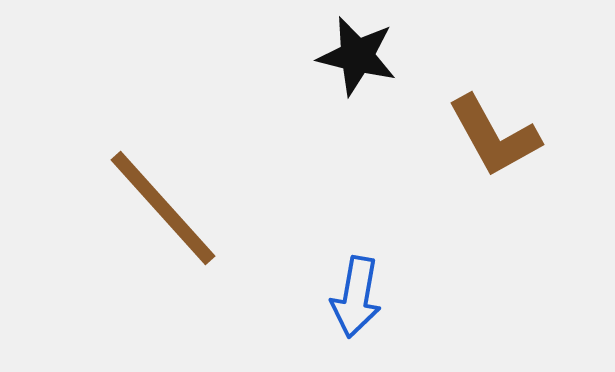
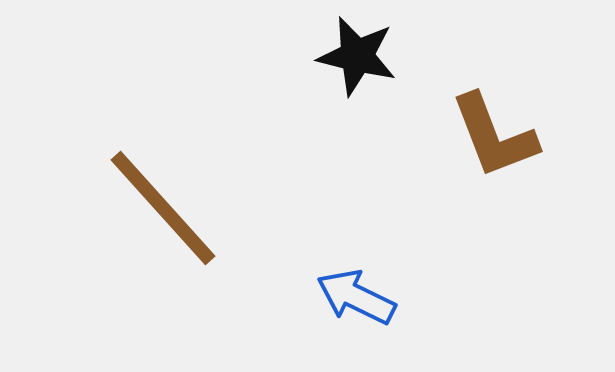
brown L-shape: rotated 8 degrees clockwise
blue arrow: rotated 106 degrees clockwise
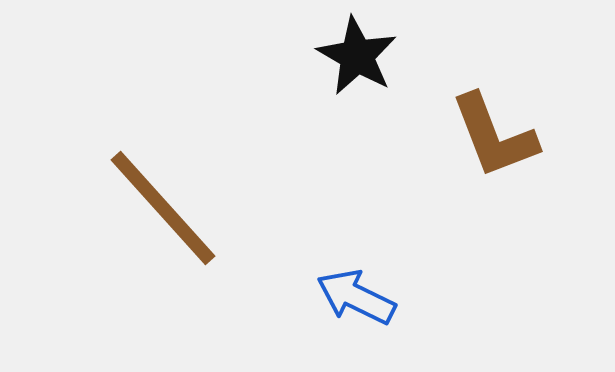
black star: rotated 16 degrees clockwise
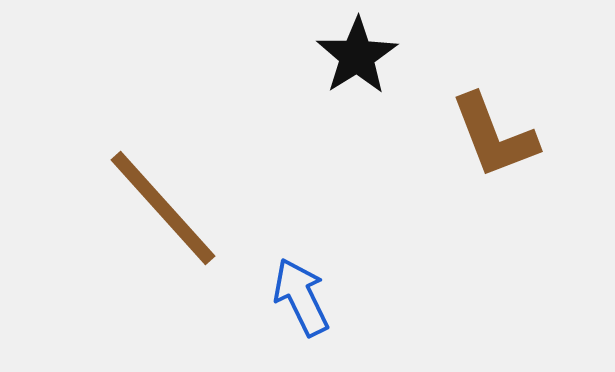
black star: rotated 10 degrees clockwise
blue arrow: moved 55 px left; rotated 38 degrees clockwise
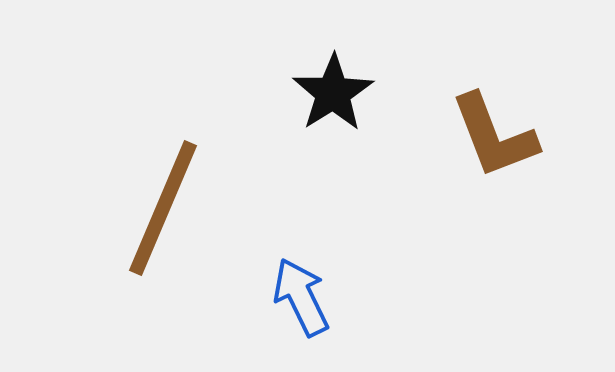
black star: moved 24 px left, 37 px down
brown line: rotated 65 degrees clockwise
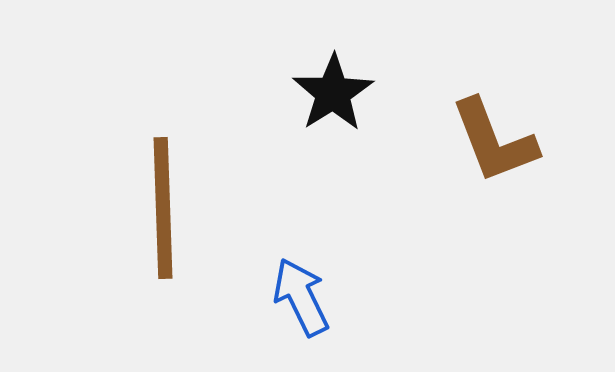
brown L-shape: moved 5 px down
brown line: rotated 25 degrees counterclockwise
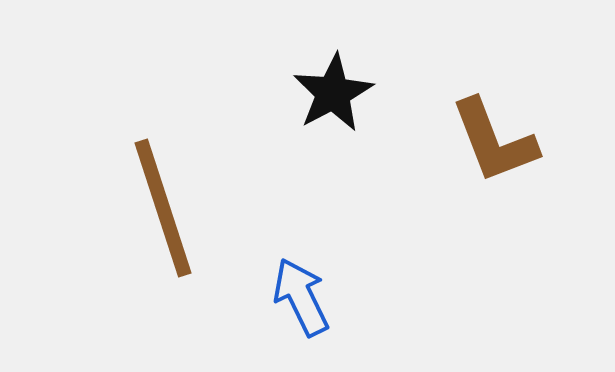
black star: rotated 4 degrees clockwise
brown line: rotated 16 degrees counterclockwise
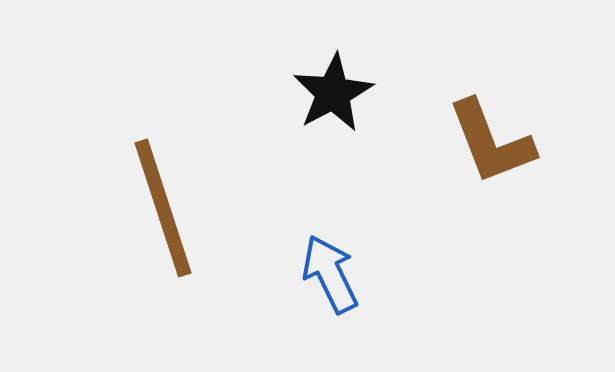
brown L-shape: moved 3 px left, 1 px down
blue arrow: moved 29 px right, 23 px up
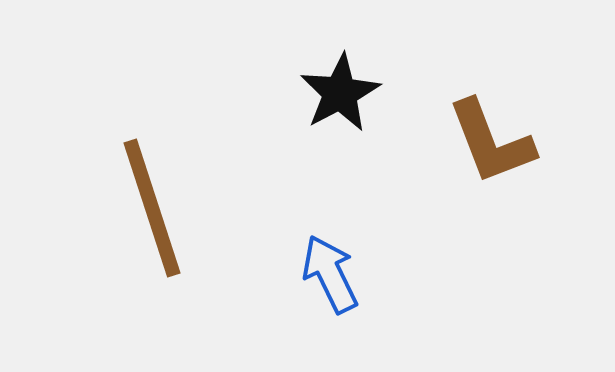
black star: moved 7 px right
brown line: moved 11 px left
